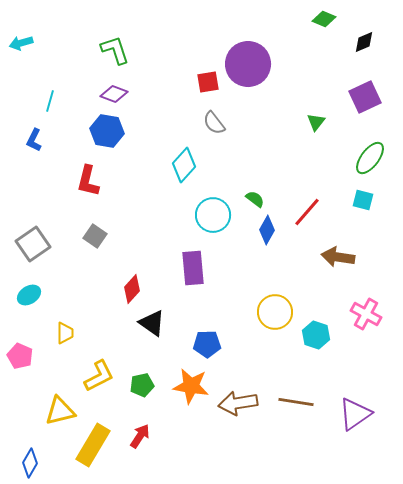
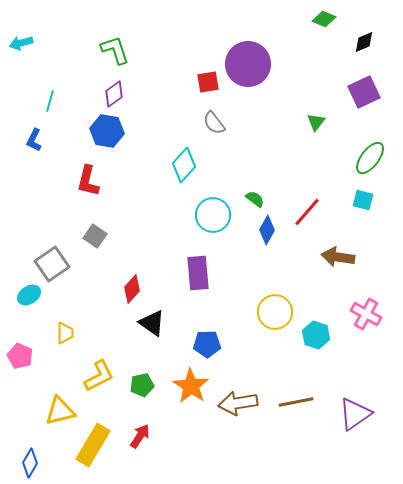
purple diamond at (114, 94): rotated 56 degrees counterclockwise
purple square at (365, 97): moved 1 px left, 5 px up
gray square at (33, 244): moved 19 px right, 20 px down
purple rectangle at (193, 268): moved 5 px right, 5 px down
orange star at (191, 386): rotated 24 degrees clockwise
brown line at (296, 402): rotated 20 degrees counterclockwise
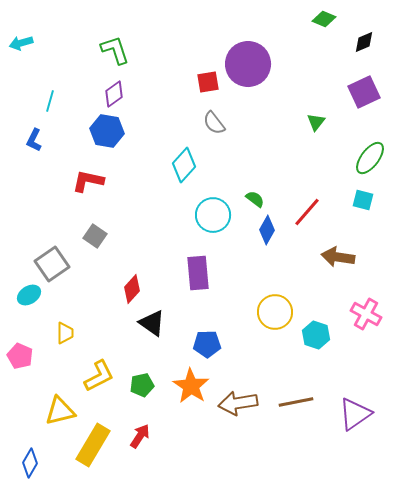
red L-shape at (88, 181): rotated 88 degrees clockwise
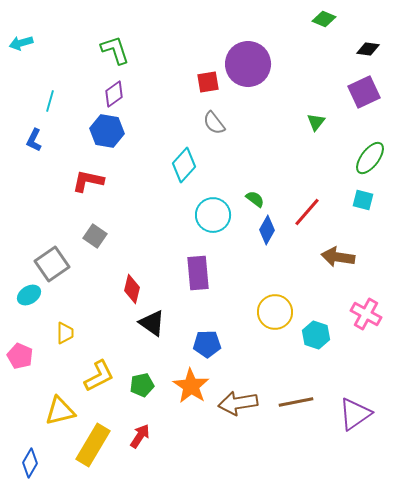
black diamond at (364, 42): moved 4 px right, 7 px down; rotated 30 degrees clockwise
red diamond at (132, 289): rotated 28 degrees counterclockwise
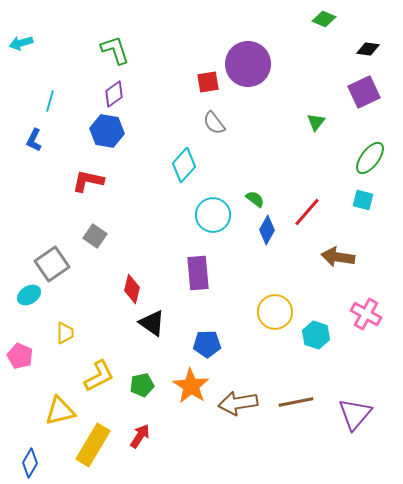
purple triangle at (355, 414): rotated 15 degrees counterclockwise
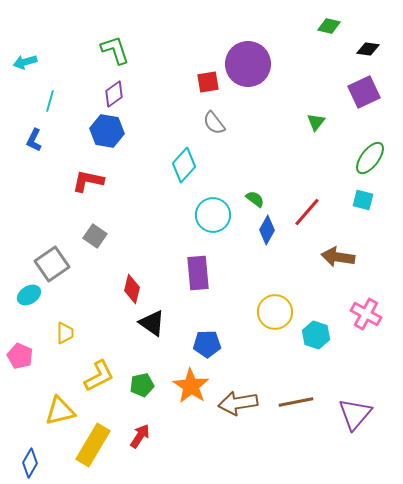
green diamond at (324, 19): moved 5 px right, 7 px down; rotated 10 degrees counterclockwise
cyan arrow at (21, 43): moved 4 px right, 19 px down
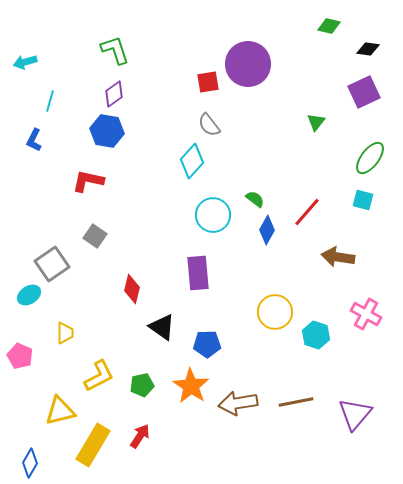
gray semicircle at (214, 123): moved 5 px left, 2 px down
cyan diamond at (184, 165): moved 8 px right, 4 px up
black triangle at (152, 323): moved 10 px right, 4 px down
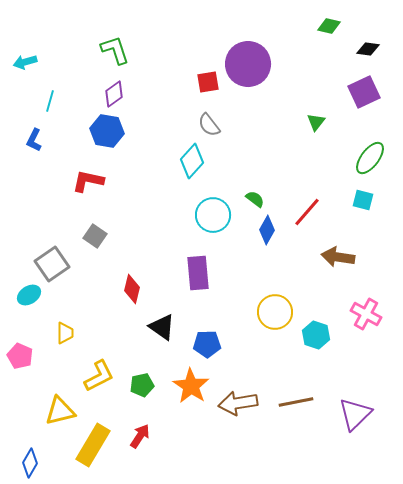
purple triangle at (355, 414): rotated 6 degrees clockwise
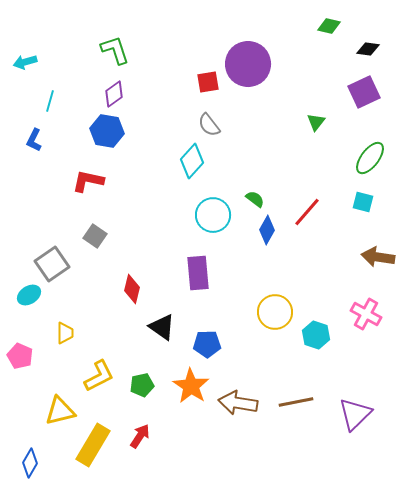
cyan square at (363, 200): moved 2 px down
brown arrow at (338, 257): moved 40 px right
brown arrow at (238, 403): rotated 18 degrees clockwise
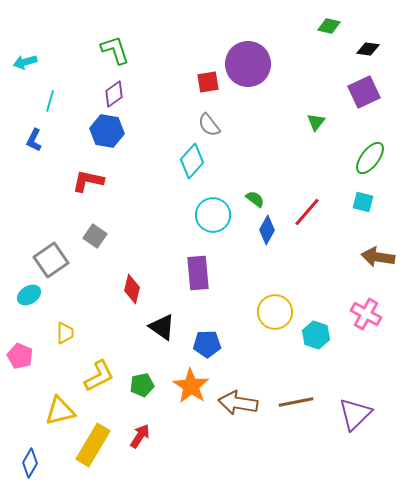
gray square at (52, 264): moved 1 px left, 4 px up
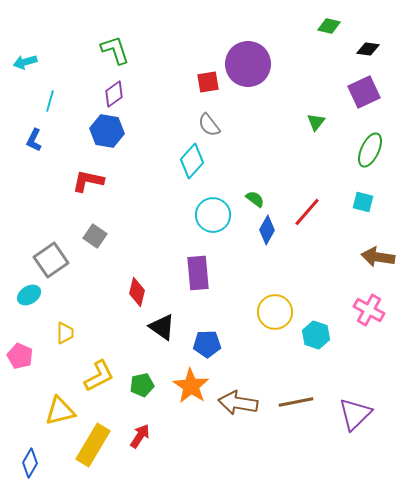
green ellipse at (370, 158): moved 8 px up; rotated 12 degrees counterclockwise
red diamond at (132, 289): moved 5 px right, 3 px down
pink cross at (366, 314): moved 3 px right, 4 px up
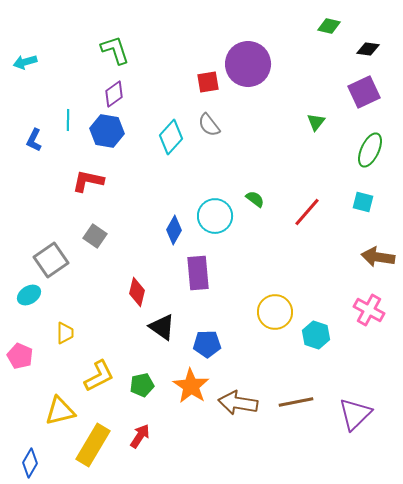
cyan line at (50, 101): moved 18 px right, 19 px down; rotated 15 degrees counterclockwise
cyan diamond at (192, 161): moved 21 px left, 24 px up
cyan circle at (213, 215): moved 2 px right, 1 px down
blue diamond at (267, 230): moved 93 px left
